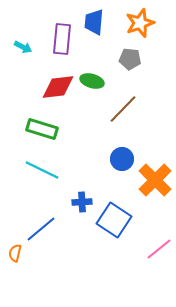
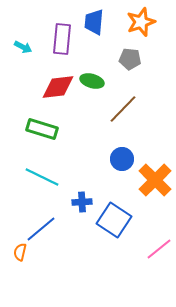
orange star: moved 1 px right, 1 px up
cyan line: moved 7 px down
orange semicircle: moved 5 px right, 1 px up
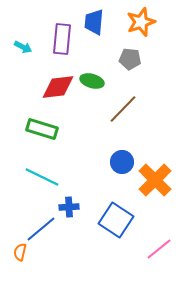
blue circle: moved 3 px down
blue cross: moved 13 px left, 5 px down
blue square: moved 2 px right
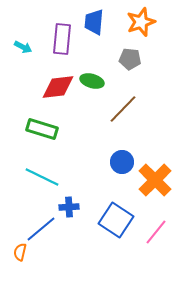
pink line: moved 3 px left, 17 px up; rotated 12 degrees counterclockwise
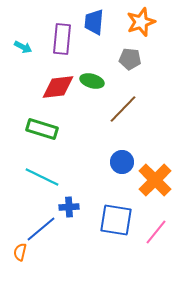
blue square: rotated 24 degrees counterclockwise
